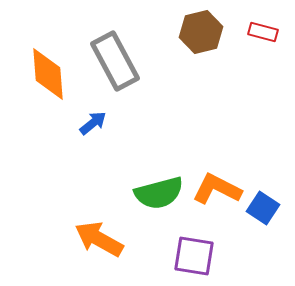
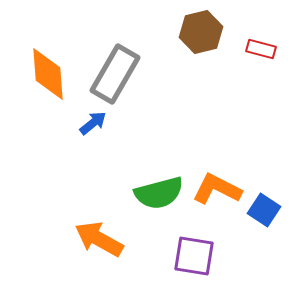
red rectangle: moved 2 px left, 17 px down
gray rectangle: moved 13 px down; rotated 58 degrees clockwise
blue square: moved 1 px right, 2 px down
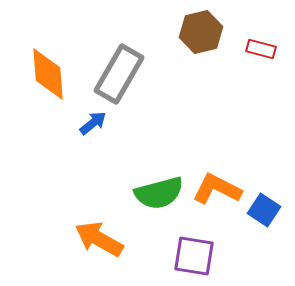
gray rectangle: moved 4 px right
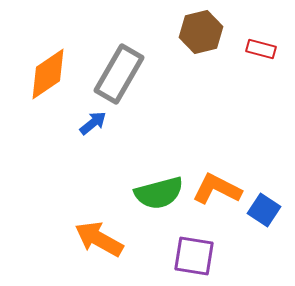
orange diamond: rotated 60 degrees clockwise
